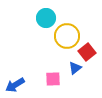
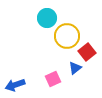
cyan circle: moved 1 px right
pink square: rotated 21 degrees counterclockwise
blue arrow: rotated 12 degrees clockwise
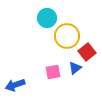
pink square: moved 7 px up; rotated 14 degrees clockwise
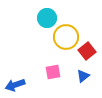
yellow circle: moved 1 px left, 1 px down
red square: moved 1 px up
blue triangle: moved 8 px right, 8 px down
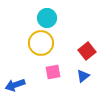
yellow circle: moved 25 px left, 6 px down
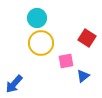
cyan circle: moved 10 px left
red square: moved 13 px up; rotated 18 degrees counterclockwise
pink square: moved 13 px right, 11 px up
blue arrow: moved 1 px left, 1 px up; rotated 30 degrees counterclockwise
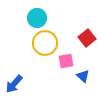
red square: rotated 18 degrees clockwise
yellow circle: moved 4 px right
blue triangle: rotated 40 degrees counterclockwise
